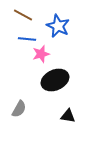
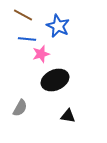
gray semicircle: moved 1 px right, 1 px up
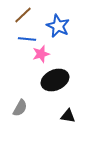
brown line: rotated 72 degrees counterclockwise
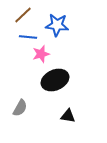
blue star: moved 1 px left, 1 px up; rotated 20 degrees counterclockwise
blue line: moved 1 px right, 2 px up
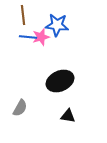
brown line: rotated 54 degrees counterclockwise
pink star: moved 17 px up
black ellipse: moved 5 px right, 1 px down
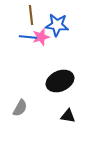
brown line: moved 8 px right
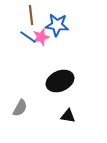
blue line: rotated 30 degrees clockwise
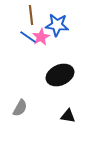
pink star: rotated 12 degrees counterclockwise
black ellipse: moved 6 px up
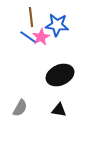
brown line: moved 2 px down
black triangle: moved 9 px left, 6 px up
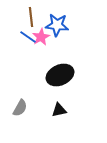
black triangle: rotated 21 degrees counterclockwise
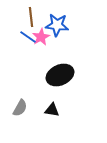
black triangle: moved 7 px left; rotated 21 degrees clockwise
